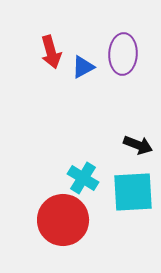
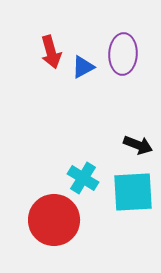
red circle: moved 9 px left
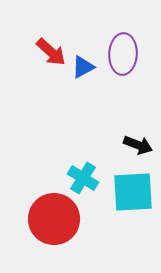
red arrow: rotated 32 degrees counterclockwise
red circle: moved 1 px up
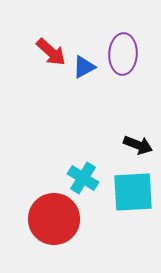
blue triangle: moved 1 px right
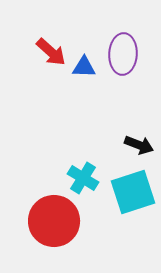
blue triangle: rotated 30 degrees clockwise
black arrow: moved 1 px right
cyan square: rotated 15 degrees counterclockwise
red circle: moved 2 px down
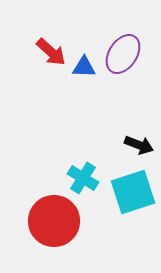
purple ellipse: rotated 30 degrees clockwise
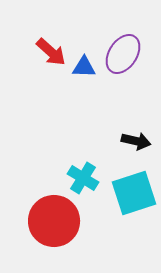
black arrow: moved 3 px left, 4 px up; rotated 8 degrees counterclockwise
cyan square: moved 1 px right, 1 px down
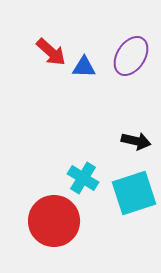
purple ellipse: moved 8 px right, 2 px down
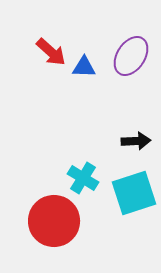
black arrow: rotated 16 degrees counterclockwise
